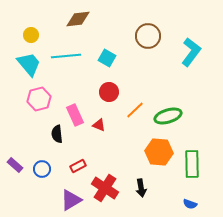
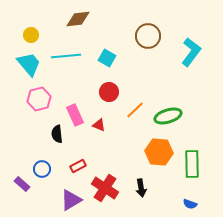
purple rectangle: moved 7 px right, 19 px down
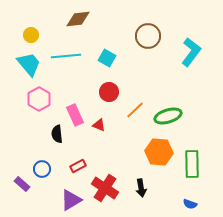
pink hexagon: rotated 15 degrees counterclockwise
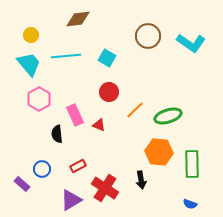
cyan L-shape: moved 9 px up; rotated 88 degrees clockwise
black arrow: moved 8 px up
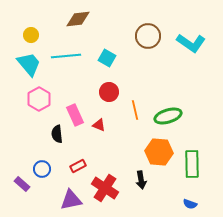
orange line: rotated 60 degrees counterclockwise
purple triangle: rotated 20 degrees clockwise
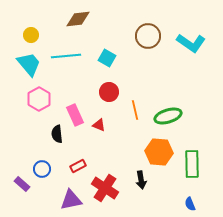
blue semicircle: rotated 48 degrees clockwise
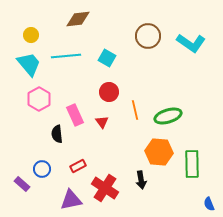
red triangle: moved 3 px right, 3 px up; rotated 32 degrees clockwise
blue semicircle: moved 19 px right
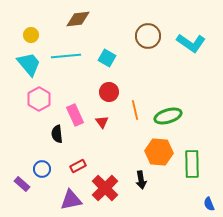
red cross: rotated 12 degrees clockwise
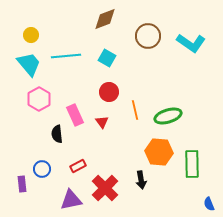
brown diamond: moved 27 px right; rotated 15 degrees counterclockwise
purple rectangle: rotated 42 degrees clockwise
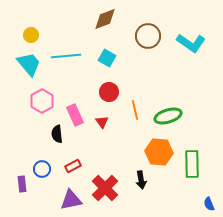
pink hexagon: moved 3 px right, 2 px down
red rectangle: moved 5 px left
